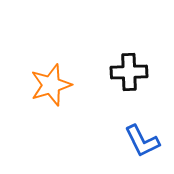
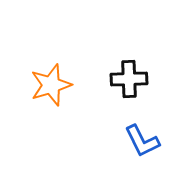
black cross: moved 7 px down
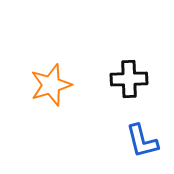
blue L-shape: rotated 12 degrees clockwise
